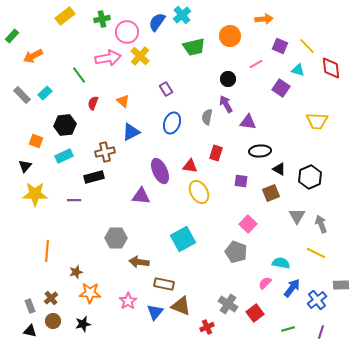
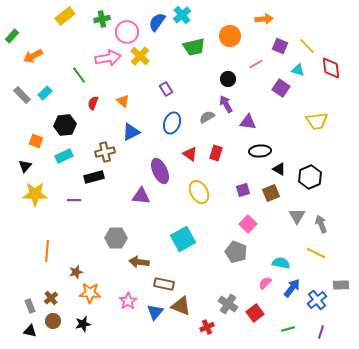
gray semicircle at (207, 117): rotated 49 degrees clockwise
yellow trapezoid at (317, 121): rotated 10 degrees counterclockwise
red triangle at (190, 166): moved 12 px up; rotated 28 degrees clockwise
purple square at (241, 181): moved 2 px right, 9 px down; rotated 24 degrees counterclockwise
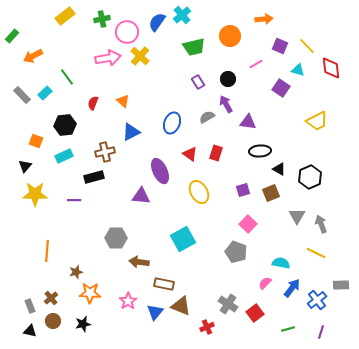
green line at (79, 75): moved 12 px left, 2 px down
purple rectangle at (166, 89): moved 32 px right, 7 px up
yellow trapezoid at (317, 121): rotated 20 degrees counterclockwise
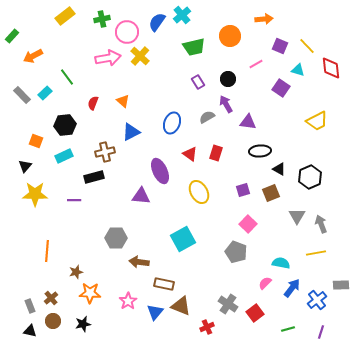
yellow line at (316, 253): rotated 36 degrees counterclockwise
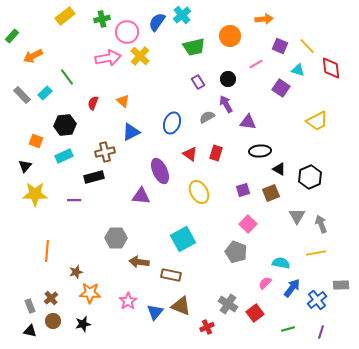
brown rectangle at (164, 284): moved 7 px right, 9 px up
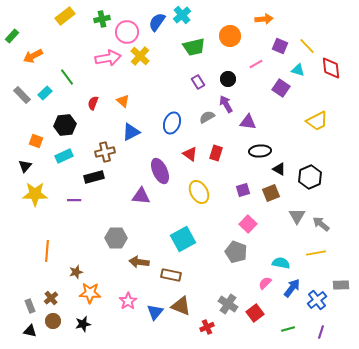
gray arrow at (321, 224): rotated 30 degrees counterclockwise
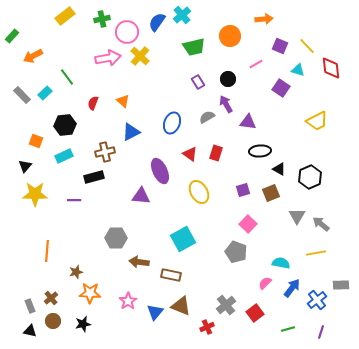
gray cross at (228, 304): moved 2 px left, 1 px down; rotated 18 degrees clockwise
